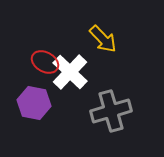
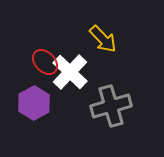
red ellipse: rotated 16 degrees clockwise
purple hexagon: rotated 20 degrees clockwise
gray cross: moved 5 px up
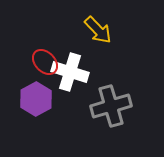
yellow arrow: moved 5 px left, 9 px up
white cross: rotated 27 degrees counterclockwise
purple hexagon: moved 2 px right, 4 px up
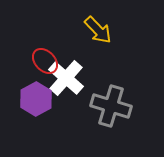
red ellipse: moved 1 px up
white cross: moved 4 px left, 6 px down; rotated 24 degrees clockwise
gray cross: rotated 33 degrees clockwise
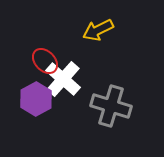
yellow arrow: rotated 108 degrees clockwise
white cross: moved 3 px left, 1 px down
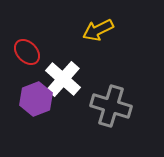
red ellipse: moved 18 px left, 9 px up
purple hexagon: rotated 8 degrees clockwise
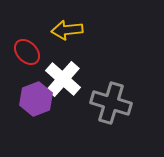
yellow arrow: moved 31 px left; rotated 20 degrees clockwise
gray cross: moved 3 px up
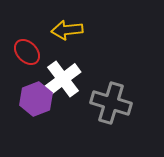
white cross: rotated 12 degrees clockwise
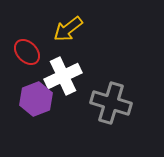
yellow arrow: moved 1 px right, 1 px up; rotated 32 degrees counterclockwise
white cross: moved 3 px up; rotated 12 degrees clockwise
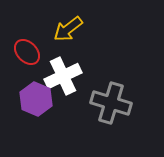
purple hexagon: rotated 16 degrees counterclockwise
